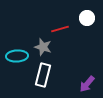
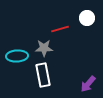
gray star: moved 1 px right, 1 px down; rotated 18 degrees counterclockwise
white rectangle: rotated 25 degrees counterclockwise
purple arrow: moved 1 px right
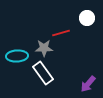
red line: moved 1 px right, 4 px down
white rectangle: moved 2 px up; rotated 25 degrees counterclockwise
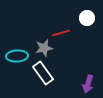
gray star: rotated 12 degrees counterclockwise
purple arrow: rotated 24 degrees counterclockwise
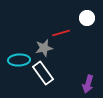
cyan ellipse: moved 2 px right, 4 px down
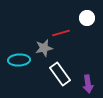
white rectangle: moved 17 px right, 1 px down
purple arrow: rotated 24 degrees counterclockwise
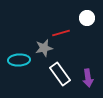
purple arrow: moved 6 px up
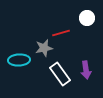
purple arrow: moved 2 px left, 8 px up
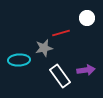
purple arrow: rotated 90 degrees counterclockwise
white rectangle: moved 2 px down
